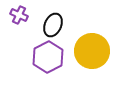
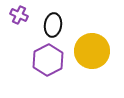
black ellipse: rotated 15 degrees counterclockwise
purple hexagon: moved 3 px down
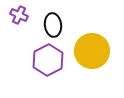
black ellipse: rotated 15 degrees counterclockwise
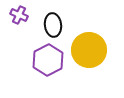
yellow circle: moved 3 px left, 1 px up
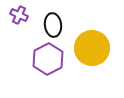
yellow circle: moved 3 px right, 2 px up
purple hexagon: moved 1 px up
